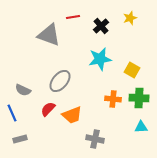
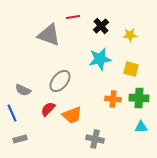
yellow star: moved 17 px down; rotated 16 degrees clockwise
yellow square: moved 1 px left, 1 px up; rotated 14 degrees counterclockwise
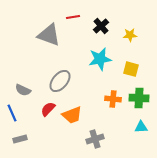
gray cross: rotated 30 degrees counterclockwise
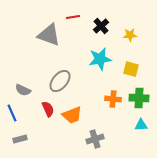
red semicircle: rotated 112 degrees clockwise
cyan triangle: moved 2 px up
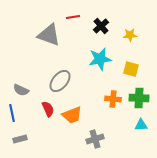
gray semicircle: moved 2 px left
blue line: rotated 12 degrees clockwise
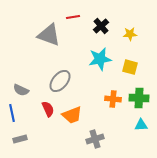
yellow star: moved 1 px up
yellow square: moved 1 px left, 2 px up
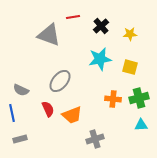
green cross: rotated 18 degrees counterclockwise
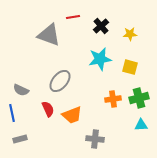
orange cross: rotated 14 degrees counterclockwise
gray cross: rotated 24 degrees clockwise
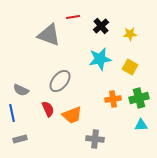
yellow square: rotated 14 degrees clockwise
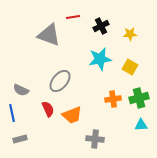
black cross: rotated 14 degrees clockwise
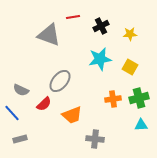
red semicircle: moved 4 px left, 5 px up; rotated 70 degrees clockwise
blue line: rotated 30 degrees counterclockwise
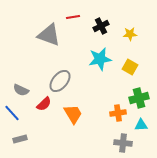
orange cross: moved 5 px right, 14 px down
orange trapezoid: moved 1 px right, 1 px up; rotated 100 degrees counterclockwise
gray cross: moved 28 px right, 4 px down
